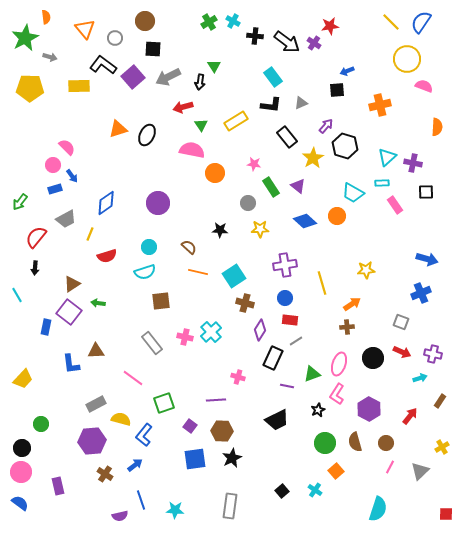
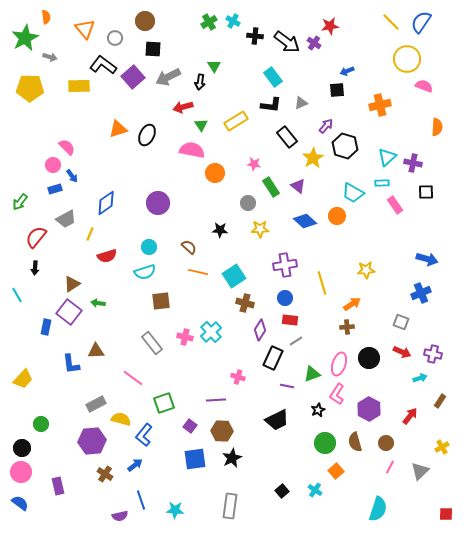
black circle at (373, 358): moved 4 px left
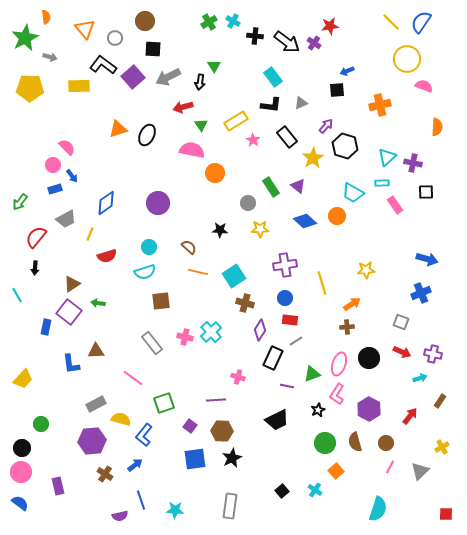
pink star at (254, 164): moved 1 px left, 24 px up; rotated 24 degrees clockwise
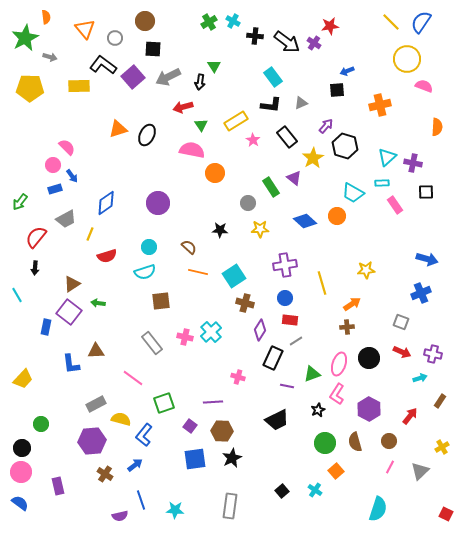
purple triangle at (298, 186): moved 4 px left, 8 px up
purple line at (216, 400): moved 3 px left, 2 px down
brown circle at (386, 443): moved 3 px right, 2 px up
red square at (446, 514): rotated 24 degrees clockwise
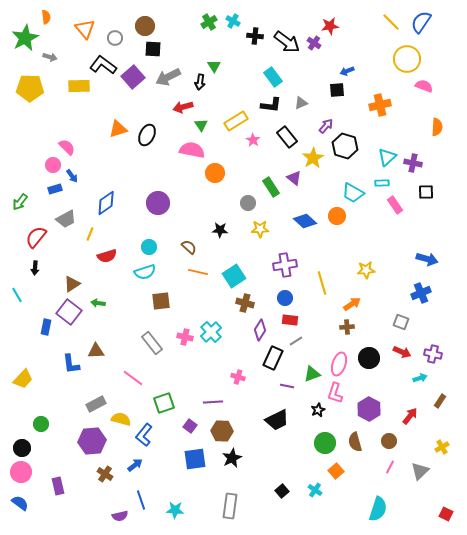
brown circle at (145, 21): moved 5 px down
pink L-shape at (337, 394): moved 2 px left, 1 px up; rotated 15 degrees counterclockwise
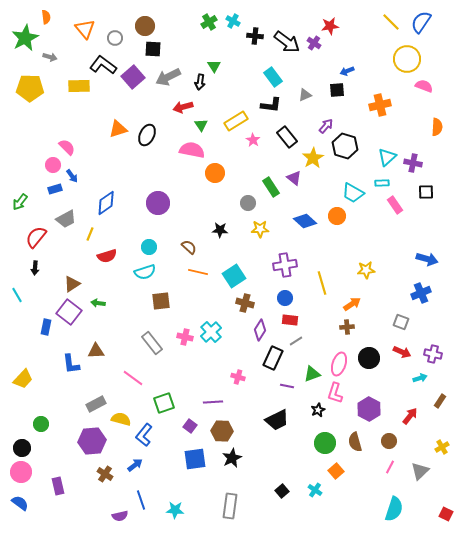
gray triangle at (301, 103): moved 4 px right, 8 px up
cyan semicircle at (378, 509): moved 16 px right
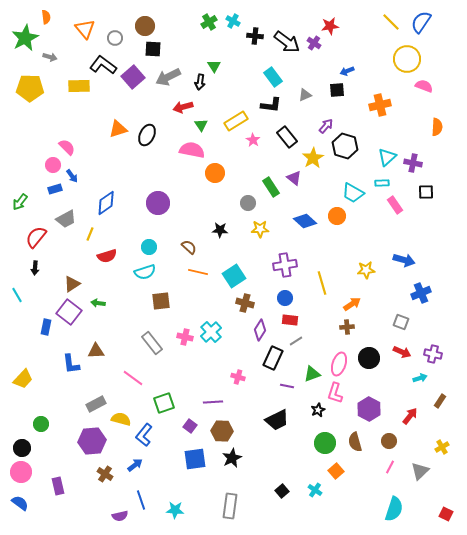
blue arrow at (427, 259): moved 23 px left, 1 px down
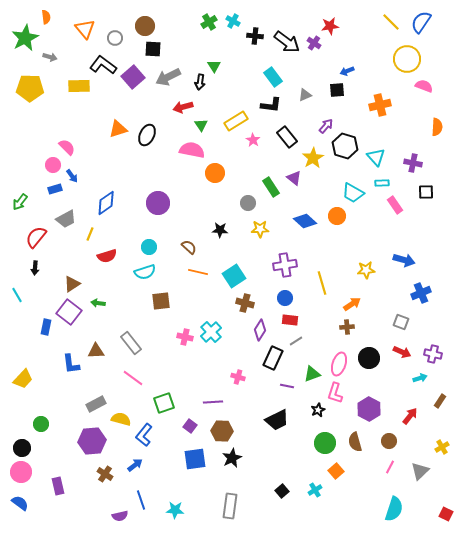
cyan triangle at (387, 157): moved 11 px left; rotated 30 degrees counterclockwise
gray rectangle at (152, 343): moved 21 px left
cyan cross at (315, 490): rotated 24 degrees clockwise
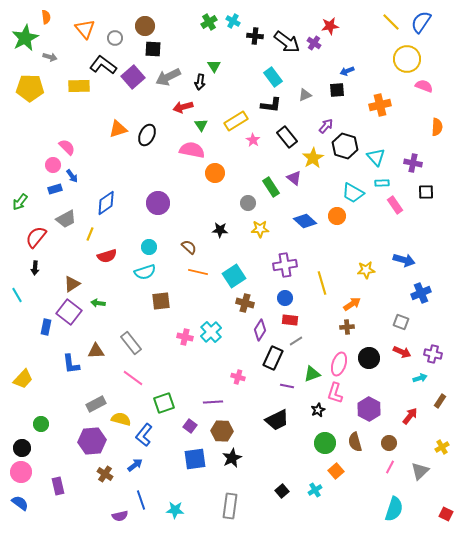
brown circle at (389, 441): moved 2 px down
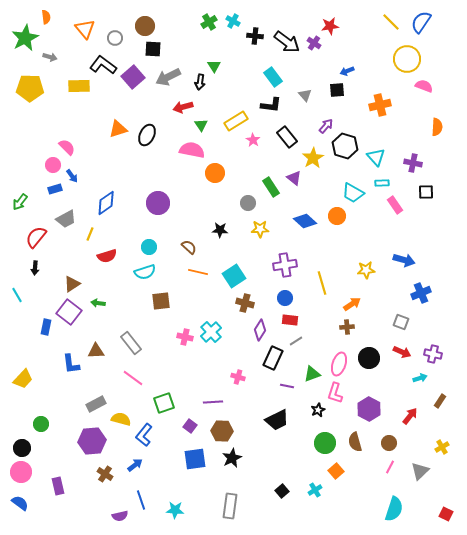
gray triangle at (305, 95): rotated 48 degrees counterclockwise
